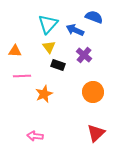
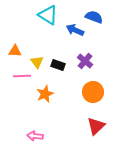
cyan triangle: moved 9 px up; rotated 40 degrees counterclockwise
yellow triangle: moved 12 px left, 15 px down
purple cross: moved 1 px right, 6 px down
orange star: moved 1 px right
red triangle: moved 7 px up
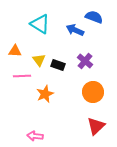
cyan triangle: moved 8 px left, 9 px down
yellow triangle: moved 2 px right, 2 px up
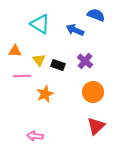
blue semicircle: moved 2 px right, 2 px up
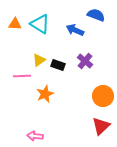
orange triangle: moved 27 px up
yellow triangle: rotated 32 degrees clockwise
orange circle: moved 10 px right, 4 px down
red triangle: moved 5 px right
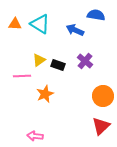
blue semicircle: rotated 12 degrees counterclockwise
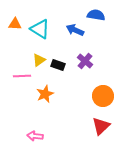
cyan triangle: moved 5 px down
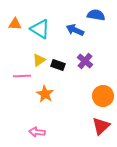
orange star: rotated 18 degrees counterclockwise
pink arrow: moved 2 px right, 4 px up
